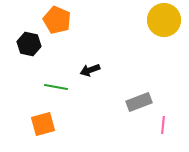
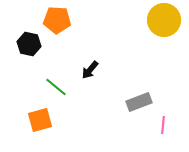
orange pentagon: rotated 20 degrees counterclockwise
black arrow: rotated 30 degrees counterclockwise
green line: rotated 30 degrees clockwise
orange square: moved 3 px left, 4 px up
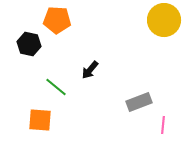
orange square: rotated 20 degrees clockwise
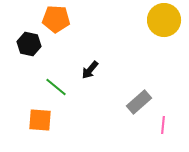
orange pentagon: moved 1 px left, 1 px up
gray rectangle: rotated 20 degrees counterclockwise
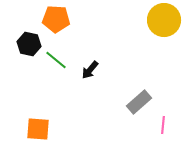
green line: moved 27 px up
orange square: moved 2 px left, 9 px down
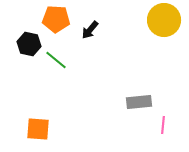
black arrow: moved 40 px up
gray rectangle: rotated 35 degrees clockwise
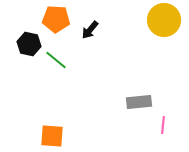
orange square: moved 14 px right, 7 px down
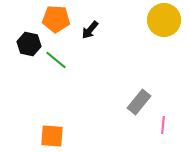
gray rectangle: rotated 45 degrees counterclockwise
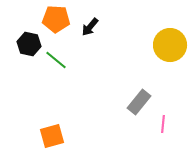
yellow circle: moved 6 px right, 25 px down
black arrow: moved 3 px up
pink line: moved 1 px up
orange square: rotated 20 degrees counterclockwise
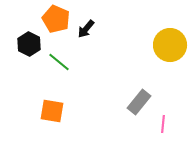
orange pentagon: rotated 20 degrees clockwise
black arrow: moved 4 px left, 2 px down
black hexagon: rotated 15 degrees clockwise
green line: moved 3 px right, 2 px down
orange square: moved 25 px up; rotated 25 degrees clockwise
